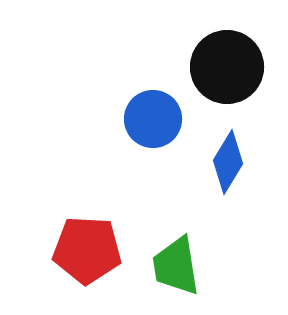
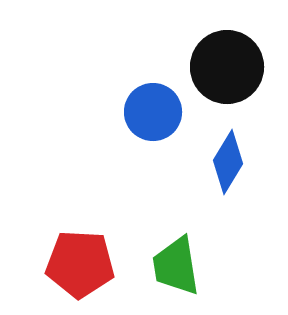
blue circle: moved 7 px up
red pentagon: moved 7 px left, 14 px down
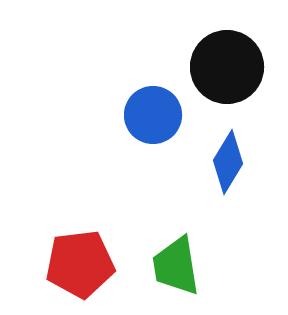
blue circle: moved 3 px down
red pentagon: rotated 10 degrees counterclockwise
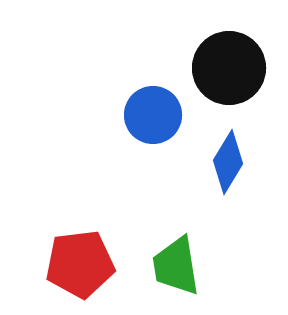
black circle: moved 2 px right, 1 px down
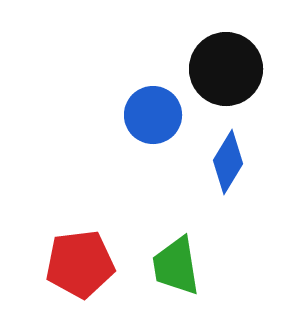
black circle: moved 3 px left, 1 px down
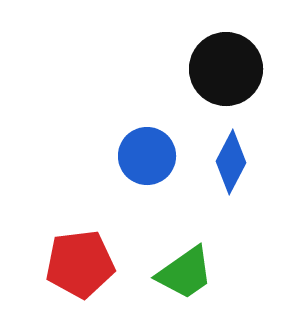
blue circle: moved 6 px left, 41 px down
blue diamond: moved 3 px right; rotated 4 degrees counterclockwise
green trapezoid: moved 9 px right, 7 px down; rotated 116 degrees counterclockwise
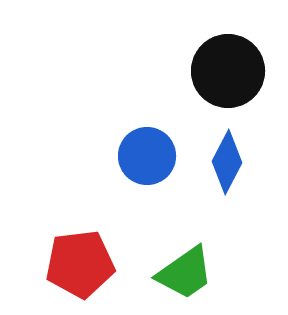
black circle: moved 2 px right, 2 px down
blue diamond: moved 4 px left
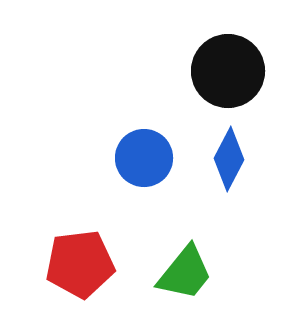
blue circle: moved 3 px left, 2 px down
blue diamond: moved 2 px right, 3 px up
green trapezoid: rotated 16 degrees counterclockwise
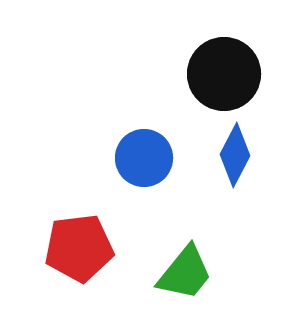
black circle: moved 4 px left, 3 px down
blue diamond: moved 6 px right, 4 px up
red pentagon: moved 1 px left, 16 px up
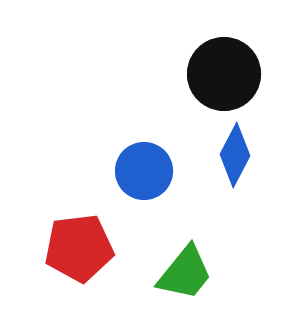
blue circle: moved 13 px down
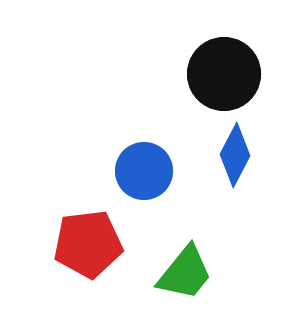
red pentagon: moved 9 px right, 4 px up
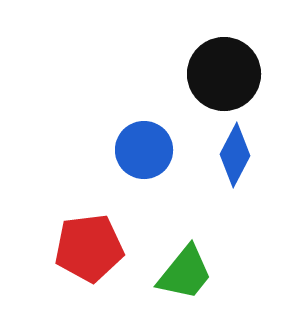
blue circle: moved 21 px up
red pentagon: moved 1 px right, 4 px down
